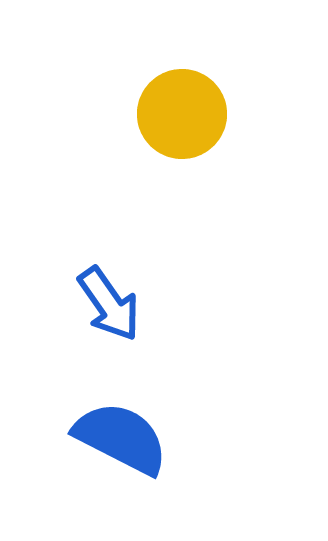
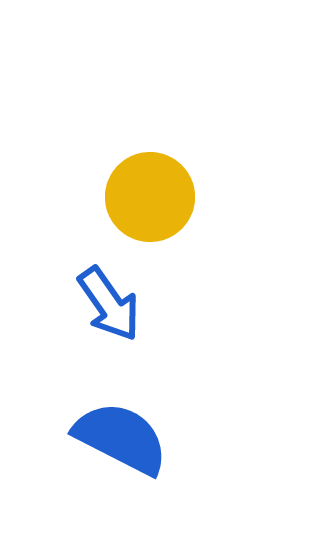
yellow circle: moved 32 px left, 83 px down
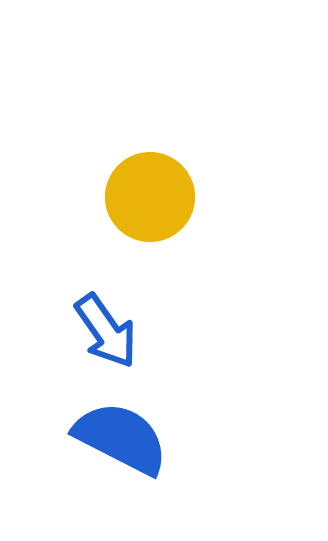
blue arrow: moved 3 px left, 27 px down
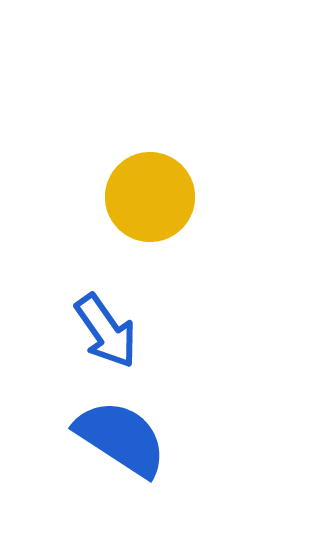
blue semicircle: rotated 6 degrees clockwise
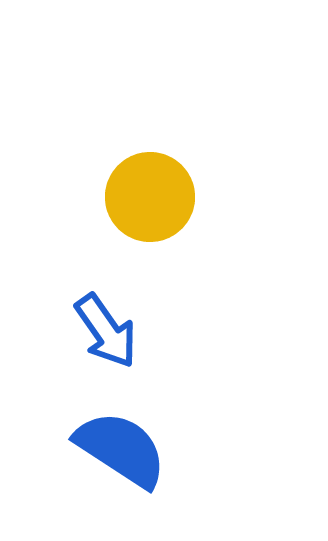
blue semicircle: moved 11 px down
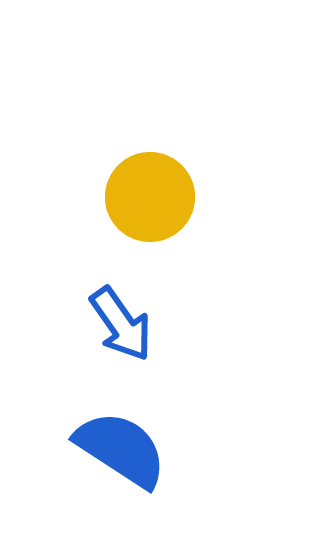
blue arrow: moved 15 px right, 7 px up
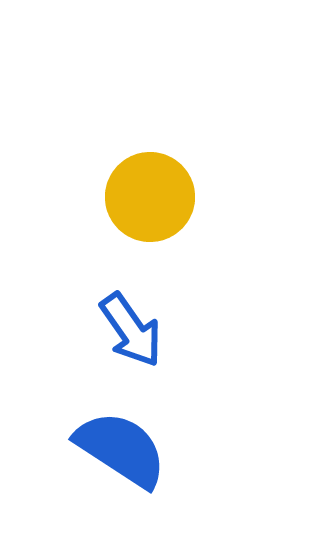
blue arrow: moved 10 px right, 6 px down
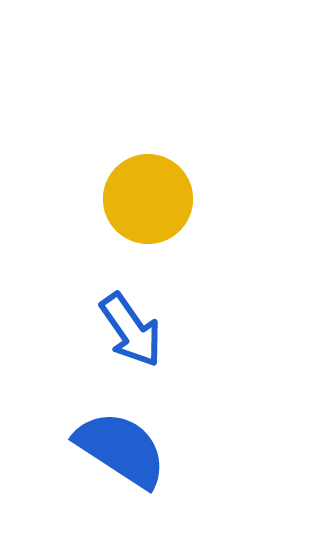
yellow circle: moved 2 px left, 2 px down
